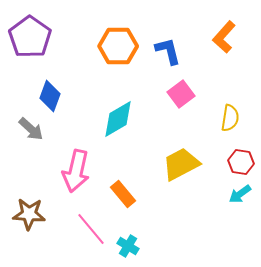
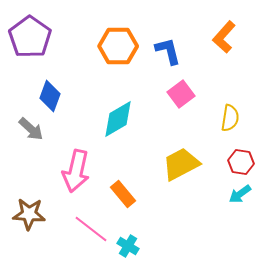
pink line: rotated 12 degrees counterclockwise
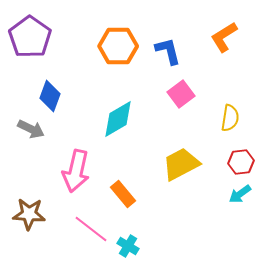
orange L-shape: rotated 16 degrees clockwise
gray arrow: rotated 16 degrees counterclockwise
red hexagon: rotated 15 degrees counterclockwise
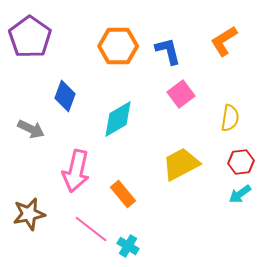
orange L-shape: moved 4 px down
blue diamond: moved 15 px right
brown star: rotated 16 degrees counterclockwise
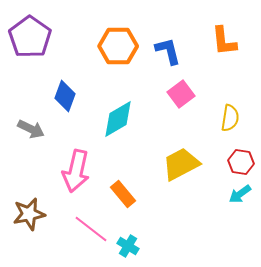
orange L-shape: rotated 64 degrees counterclockwise
red hexagon: rotated 15 degrees clockwise
